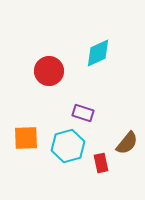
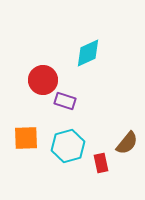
cyan diamond: moved 10 px left
red circle: moved 6 px left, 9 px down
purple rectangle: moved 18 px left, 12 px up
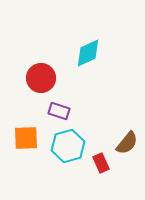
red circle: moved 2 px left, 2 px up
purple rectangle: moved 6 px left, 10 px down
red rectangle: rotated 12 degrees counterclockwise
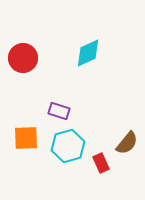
red circle: moved 18 px left, 20 px up
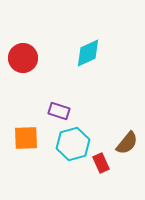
cyan hexagon: moved 5 px right, 2 px up
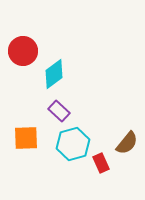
cyan diamond: moved 34 px left, 21 px down; rotated 12 degrees counterclockwise
red circle: moved 7 px up
purple rectangle: rotated 25 degrees clockwise
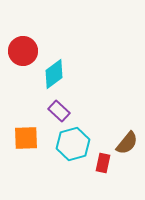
red rectangle: moved 2 px right; rotated 36 degrees clockwise
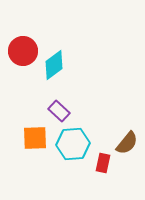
cyan diamond: moved 9 px up
orange square: moved 9 px right
cyan hexagon: rotated 12 degrees clockwise
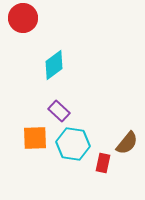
red circle: moved 33 px up
cyan hexagon: rotated 12 degrees clockwise
